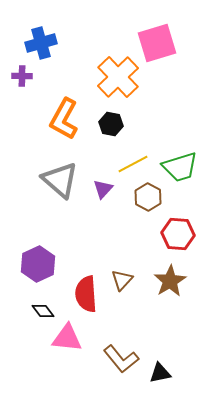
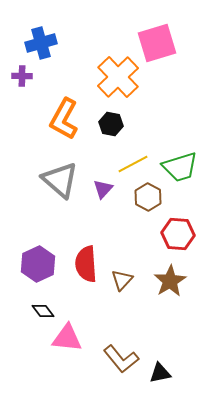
red semicircle: moved 30 px up
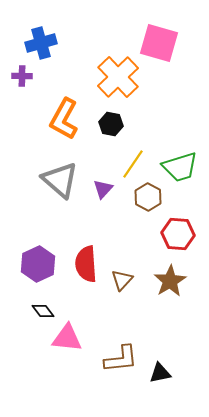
pink square: moved 2 px right; rotated 33 degrees clockwise
yellow line: rotated 28 degrees counterclockwise
brown L-shape: rotated 57 degrees counterclockwise
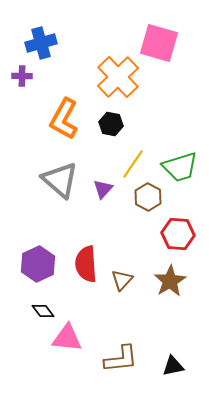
black triangle: moved 13 px right, 7 px up
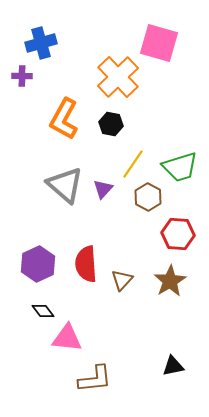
gray triangle: moved 5 px right, 5 px down
brown L-shape: moved 26 px left, 20 px down
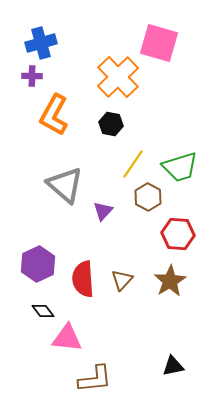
purple cross: moved 10 px right
orange L-shape: moved 10 px left, 4 px up
purple triangle: moved 22 px down
red semicircle: moved 3 px left, 15 px down
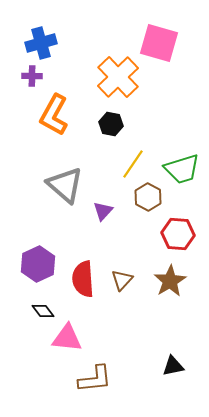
green trapezoid: moved 2 px right, 2 px down
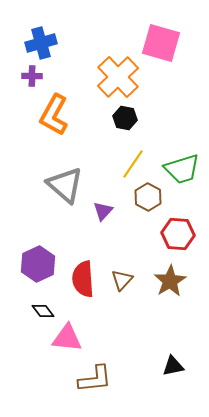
pink square: moved 2 px right
black hexagon: moved 14 px right, 6 px up
